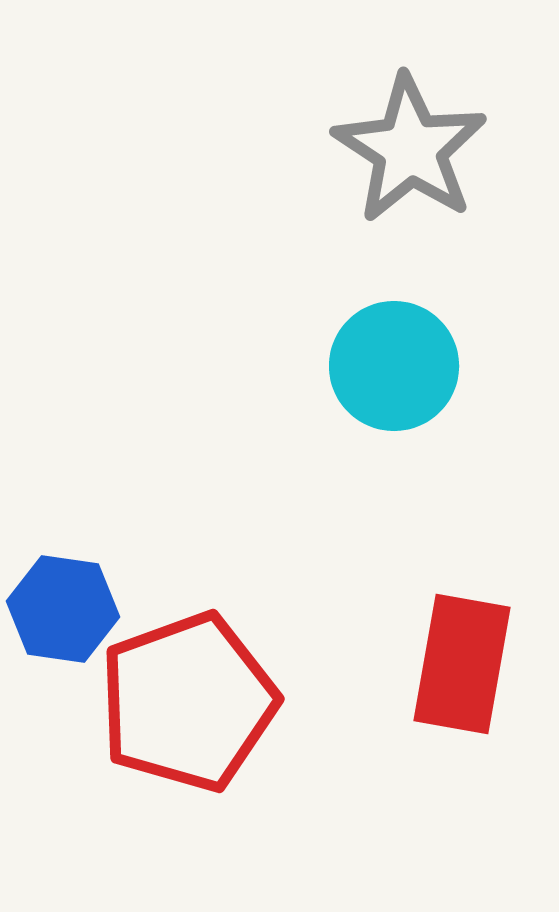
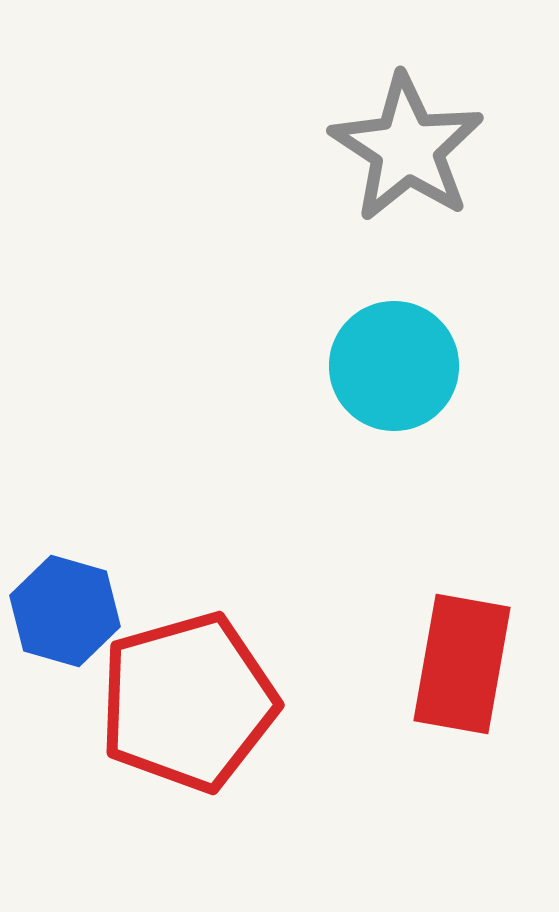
gray star: moved 3 px left, 1 px up
blue hexagon: moved 2 px right, 2 px down; rotated 8 degrees clockwise
red pentagon: rotated 4 degrees clockwise
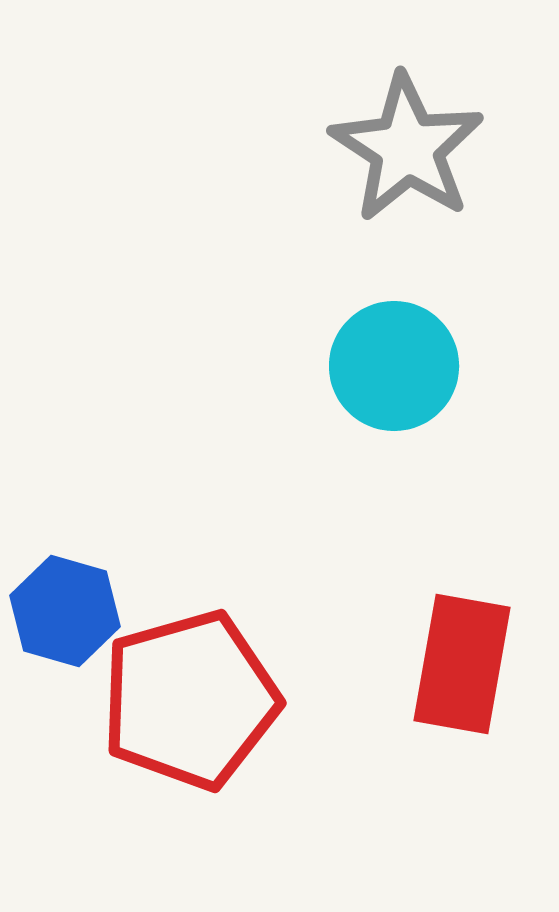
red pentagon: moved 2 px right, 2 px up
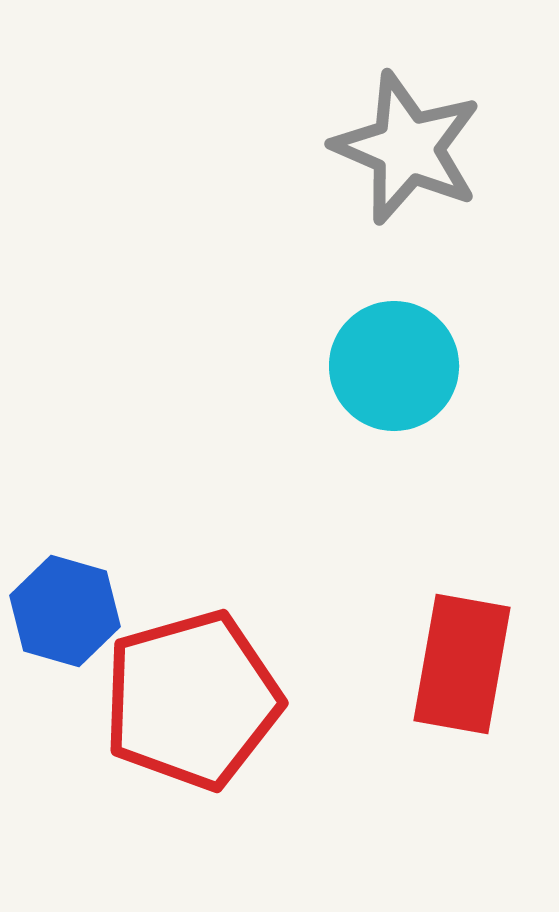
gray star: rotated 10 degrees counterclockwise
red pentagon: moved 2 px right
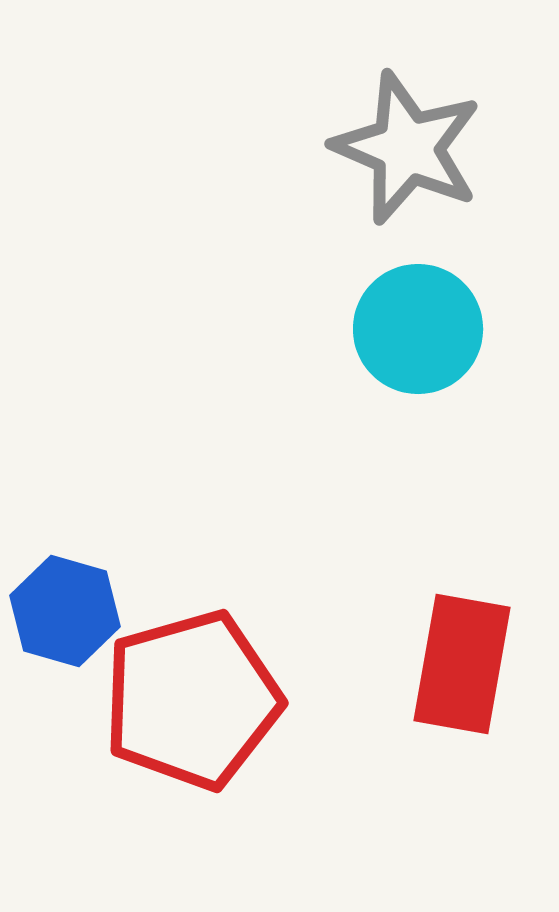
cyan circle: moved 24 px right, 37 px up
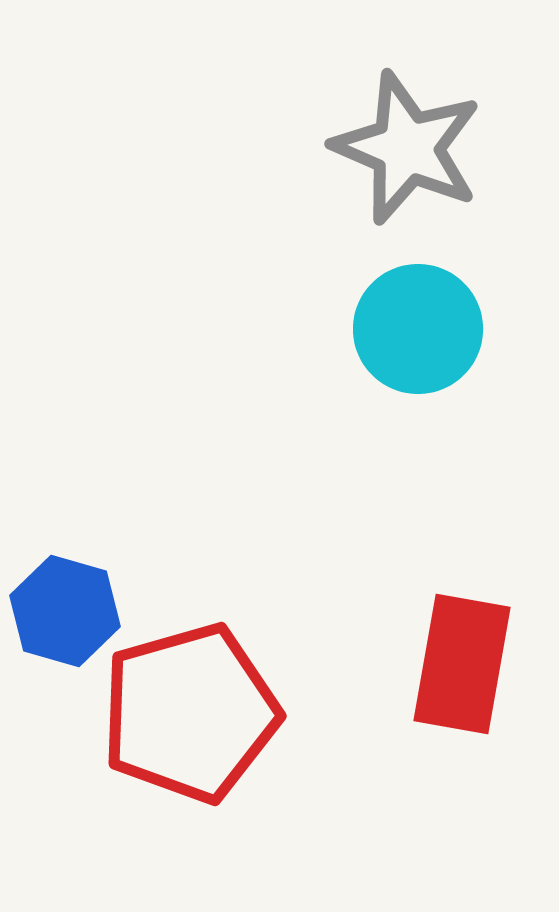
red pentagon: moved 2 px left, 13 px down
